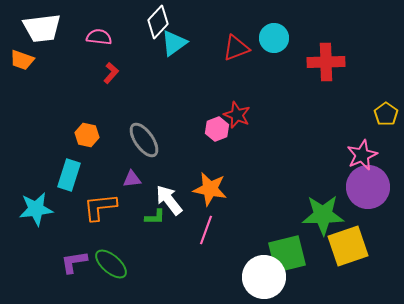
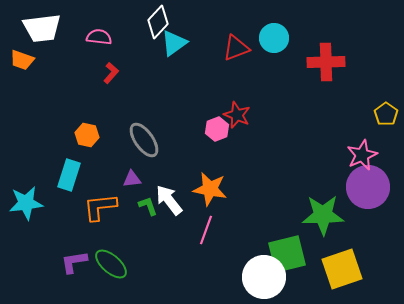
cyan star: moved 10 px left, 6 px up
green L-shape: moved 7 px left, 11 px up; rotated 110 degrees counterclockwise
yellow square: moved 6 px left, 23 px down
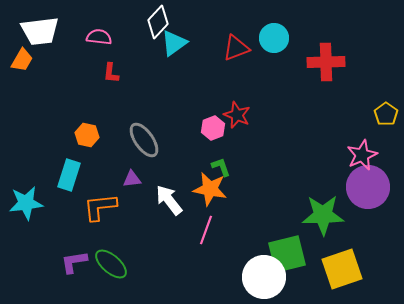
white trapezoid: moved 2 px left, 3 px down
orange trapezoid: rotated 80 degrees counterclockwise
red L-shape: rotated 145 degrees clockwise
pink hexagon: moved 4 px left, 1 px up
green L-shape: moved 73 px right, 39 px up
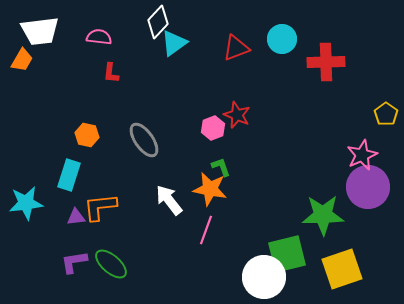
cyan circle: moved 8 px right, 1 px down
purple triangle: moved 56 px left, 38 px down
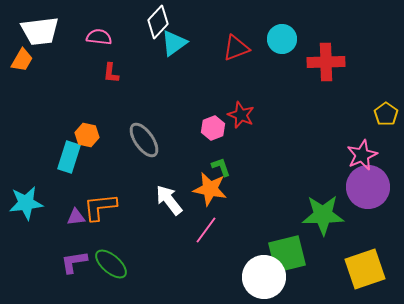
red star: moved 4 px right
cyan rectangle: moved 18 px up
pink line: rotated 16 degrees clockwise
yellow square: moved 23 px right
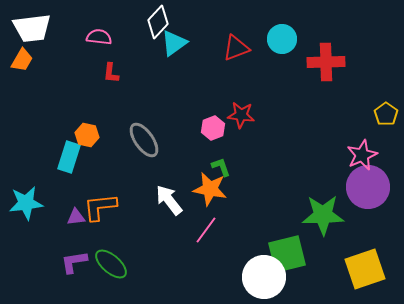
white trapezoid: moved 8 px left, 3 px up
red star: rotated 16 degrees counterclockwise
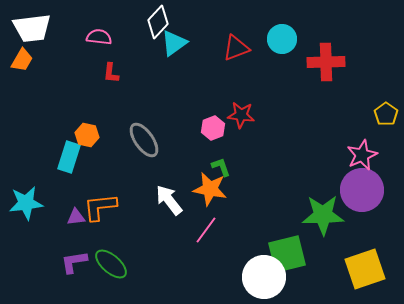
purple circle: moved 6 px left, 3 px down
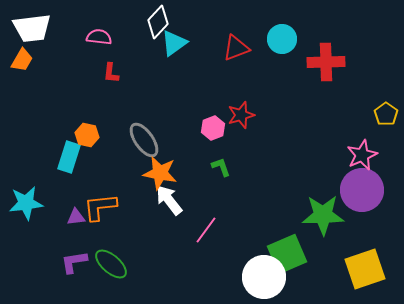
red star: rotated 24 degrees counterclockwise
orange star: moved 50 px left, 16 px up
green square: rotated 9 degrees counterclockwise
